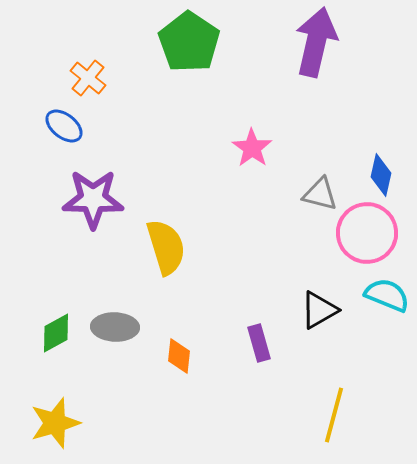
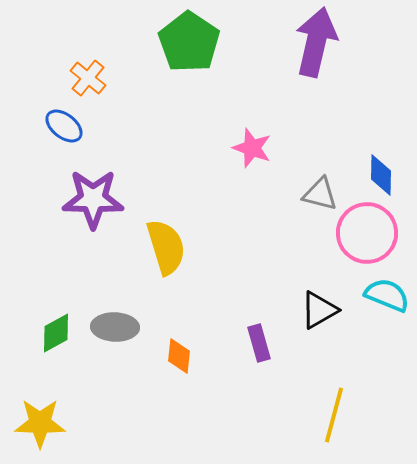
pink star: rotated 15 degrees counterclockwise
blue diamond: rotated 12 degrees counterclockwise
yellow star: moved 15 px left; rotated 18 degrees clockwise
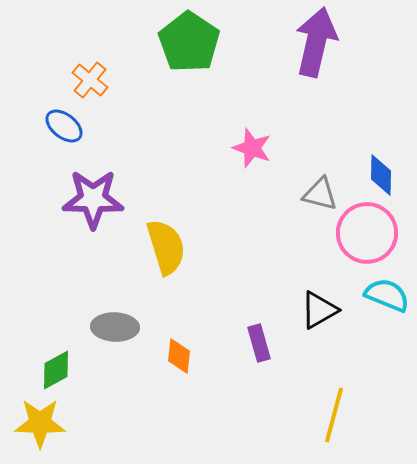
orange cross: moved 2 px right, 2 px down
green diamond: moved 37 px down
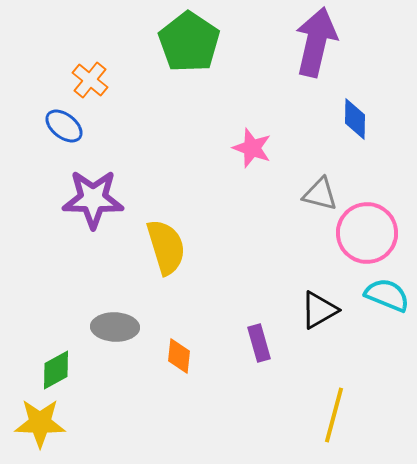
blue diamond: moved 26 px left, 56 px up
